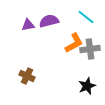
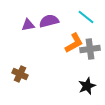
brown cross: moved 7 px left, 2 px up
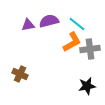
cyan line: moved 9 px left, 7 px down
orange L-shape: moved 2 px left, 1 px up
black star: rotated 12 degrees clockwise
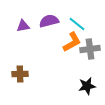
purple triangle: moved 5 px left, 1 px down
brown cross: rotated 28 degrees counterclockwise
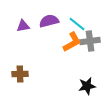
gray cross: moved 8 px up
